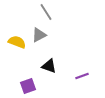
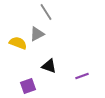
gray triangle: moved 2 px left, 1 px up
yellow semicircle: moved 1 px right, 1 px down
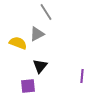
black triangle: moved 9 px left; rotated 49 degrees clockwise
purple line: rotated 64 degrees counterclockwise
purple square: rotated 14 degrees clockwise
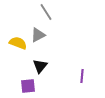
gray triangle: moved 1 px right, 1 px down
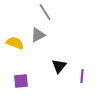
gray line: moved 1 px left
yellow semicircle: moved 3 px left
black triangle: moved 19 px right
purple square: moved 7 px left, 5 px up
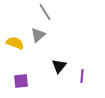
gray triangle: rotated 14 degrees counterclockwise
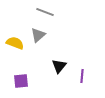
gray line: rotated 36 degrees counterclockwise
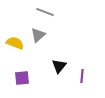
purple square: moved 1 px right, 3 px up
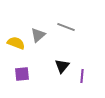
gray line: moved 21 px right, 15 px down
yellow semicircle: moved 1 px right
black triangle: moved 3 px right
purple square: moved 4 px up
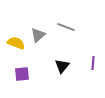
purple line: moved 11 px right, 13 px up
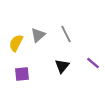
gray line: moved 7 px down; rotated 42 degrees clockwise
yellow semicircle: rotated 84 degrees counterclockwise
purple line: rotated 56 degrees counterclockwise
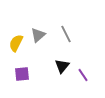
purple line: moved 10 px left, 12 px down; rotated 16 degrees clockwise
